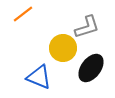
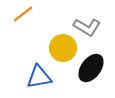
gray L-shape: rotated 48 degrees clockwise
blue triangle: rotated 32 degrees counterclockwise
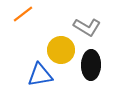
yellow circle: moved 2 px left, 2 px down
black ellipse: moved 3 px up; rotated 36 degrees counterclockwise
blue triangle: moved 1 px right, 2 px up
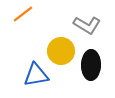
gray L-shape: moved 2 px up
yellow circle: moved 1 px down
blue triangle: moved 4 px left
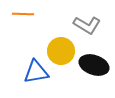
orange line: rotated 40 degrees clockwise
black ellipse: moved 3 px right; rotated 72 degrees counterclockwise
blue triangle: moved 3 px up
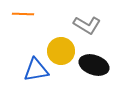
blue triangle: moved 2 px up
